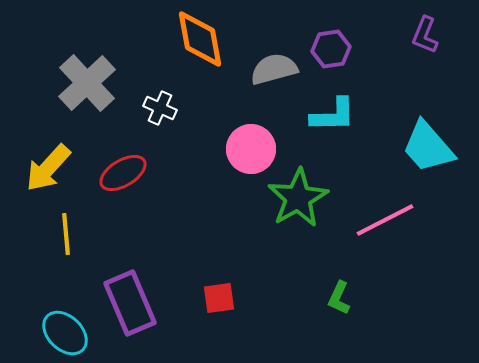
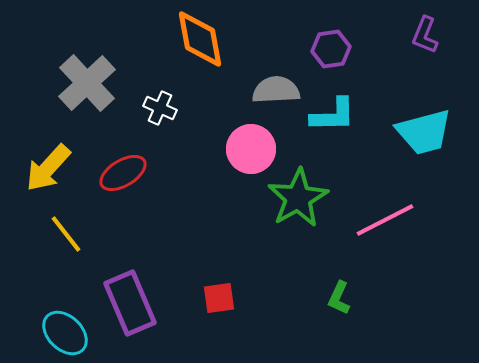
gray semicircle: moved 2 px right, 21 px down; rotated 12 degrees clockwise
cyan trapezoid: moved 4 px left, 15 px up; rotated 64 degrees counterclockwise
yellow line: rotated 33 degrees counterclockwise
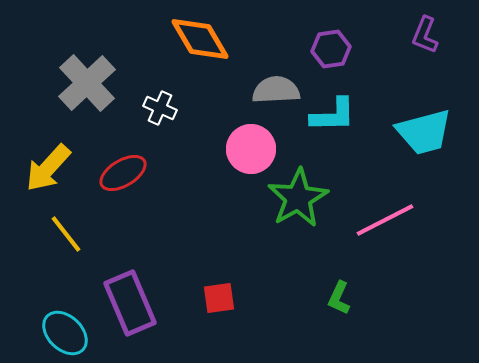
orange diamond: rotated 20 degrees counterclockwise
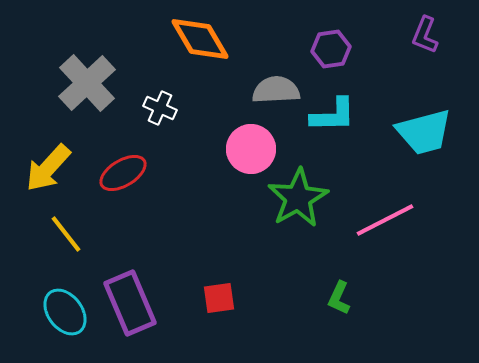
cyan ellipse: moved 21 px up; rotated 9 degrees clockwise
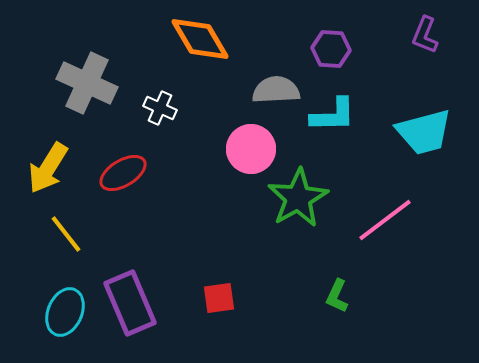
purple hexagon: rotated 12 degrees clockwise
gray cross: rotated 22 degrees counterclockwise
yellow arrow: rotated 10 degrees counterclockwise
pink line: rotated 10 degrees counterclockwise
green L-shape: moved 2 px left, 2 px up
cyan ellipse: rotated 60 degrees clockwise
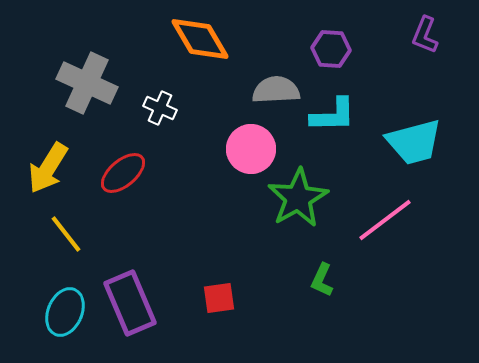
cyan trapezoid: moved 10 px left, 10 px down
red ellipse: rotated 9 degrees counterclockwise
green L-shape: moved 15 px left, 16 px up
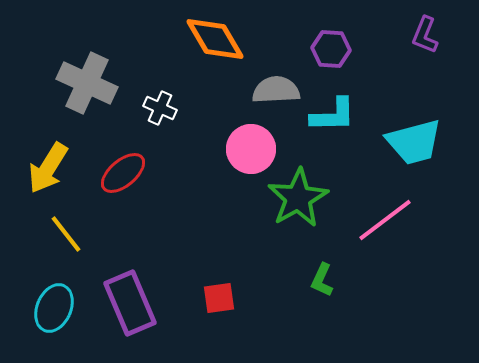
orange diamond: moved 15 px right
cyan ellipse: moved 11 px left, 4 px up
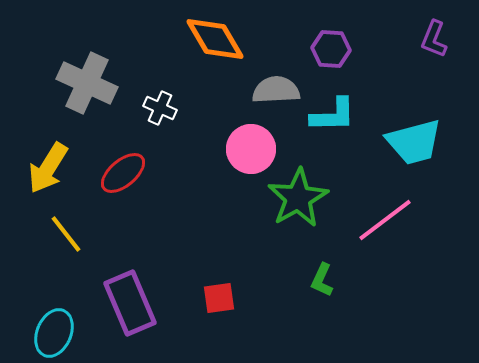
purple L-shape: moved 9 px right, 4 px down
cyan ellipse: moved 25 px down
